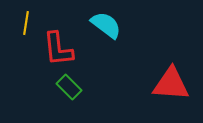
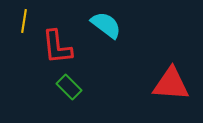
yellow line: moved 2 px left, 2 px up
red L-shape: moved 1 px left, 2 px up
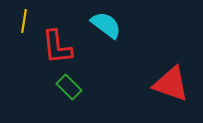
red triangle: rotated 15 degrees clockwise
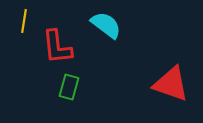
green rectangle: rotated 60 degrees clockwise
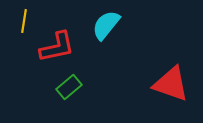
cyan semicircle: rotated 88 degrees counterclockwise
red L-shape: rotated 96 degrees counterclockwise
green rectangle: rotated 35 degrees clockwise
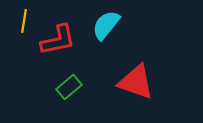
red L-shape: moved 1 px right, 7 px up
red triangle: moved 35 px left, 2 px up
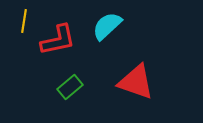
cyan semicircle: moved 1 px right, 1 px down; rotated 8 degrees clockwise
green rectangle: moved 1 px right
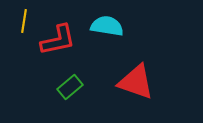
cyan semicircle: rotated 52 degrees clockwise
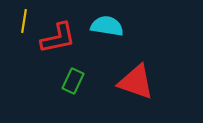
red L-shape: moved 2 px up
green rectangle: moved 3 px right, 6 px up; rotated 25 degrees counterclockwise
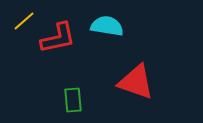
yellow line: rotated 40 degrees clockwise
green rectangle: moved 19 px down; rotated 30 degrees counterclockwise
